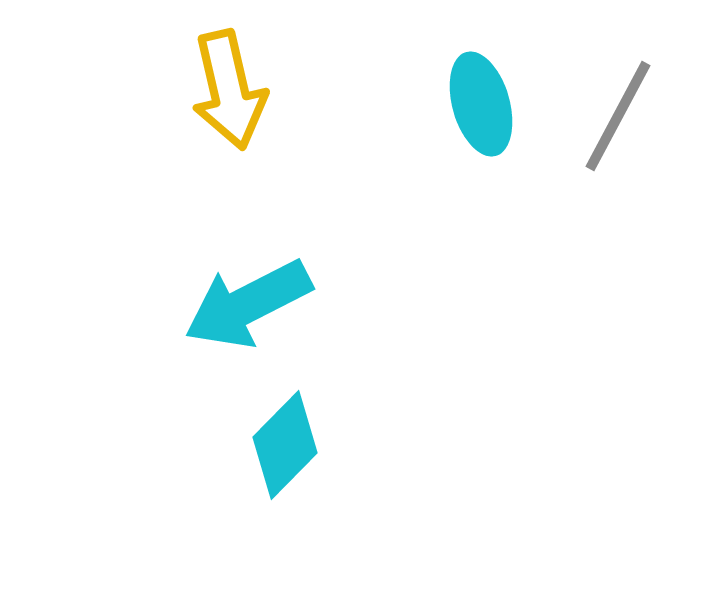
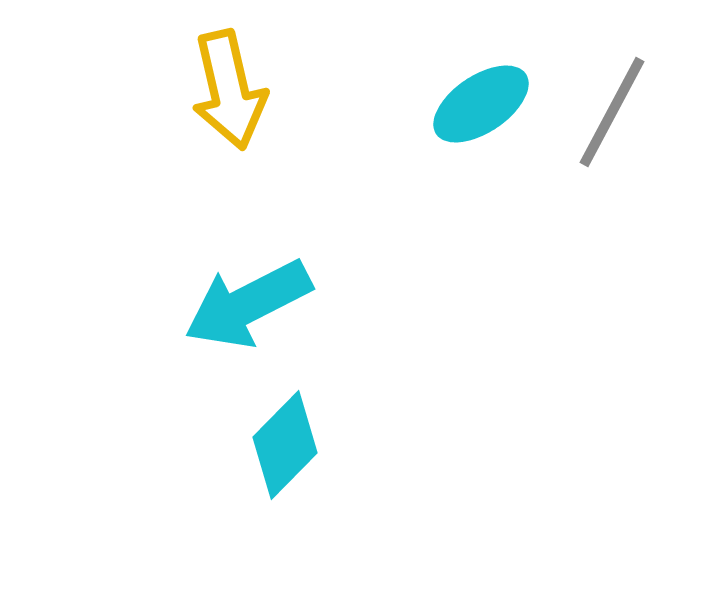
cyan ellipse: rotated 72 degrees clockwise
gray line: moved 6 px left, 4 px up
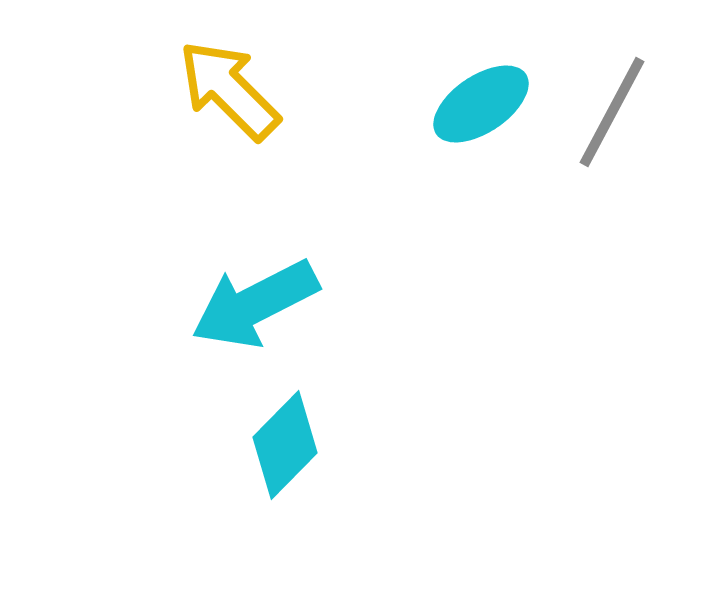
yellow arrow: rotated 148 degrees clockwise
cyan arrow: moved 7 px right
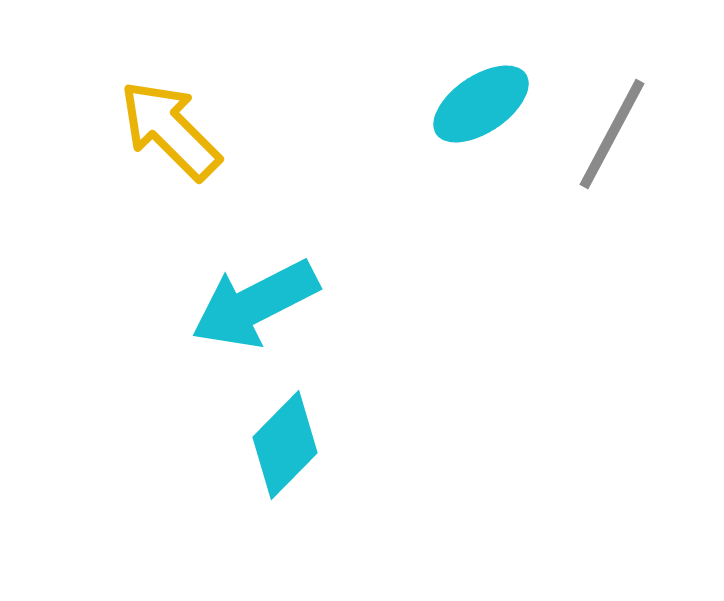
yellow arrow: moved 59 px left, 40 px down
gray line: moved 22 px down
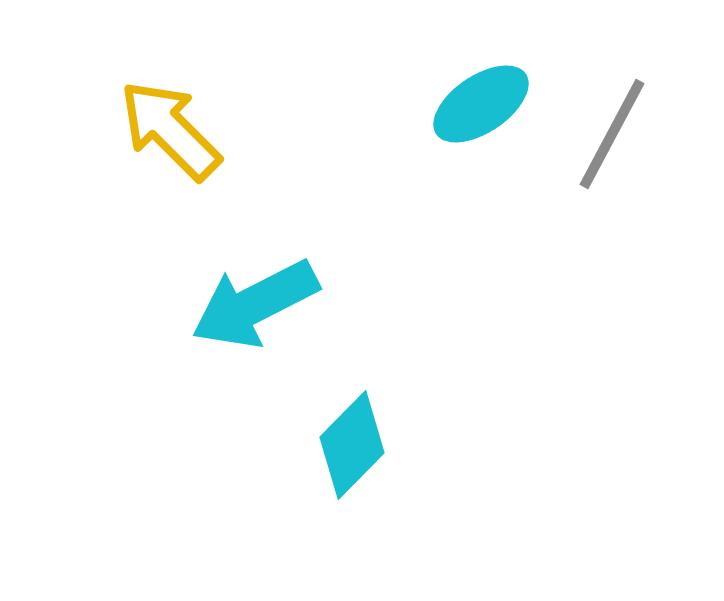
cyan diamond: moved 67 px right
